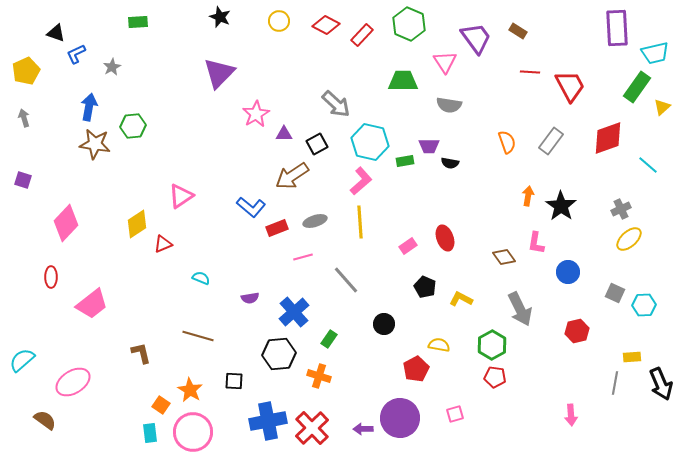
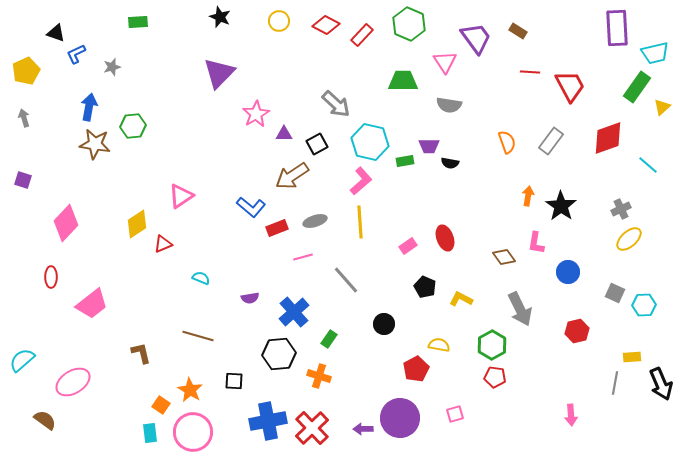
gray star at (112, 67): rotated 12 degrees clockwise
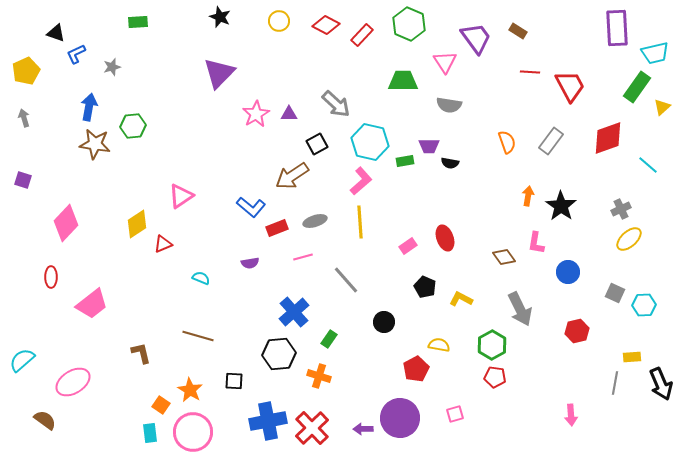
purple triangle at (284, 134): moved 5 px right, 20 px up
purple semicircle at (250, 298): moved 35 px up
black circle at (384, 324): moved 2 px up
